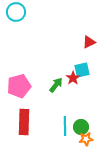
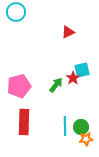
red triangle: moved 21 px left, 10 px up
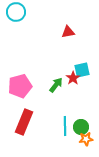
red triangle: rotated 16 degrees clockwise
pink pentagon: moved 1 px right
red rectangle: rotated 20 degrees clockwise
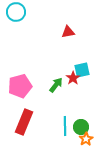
orange star: rotated 24 degrees counterclockwise
